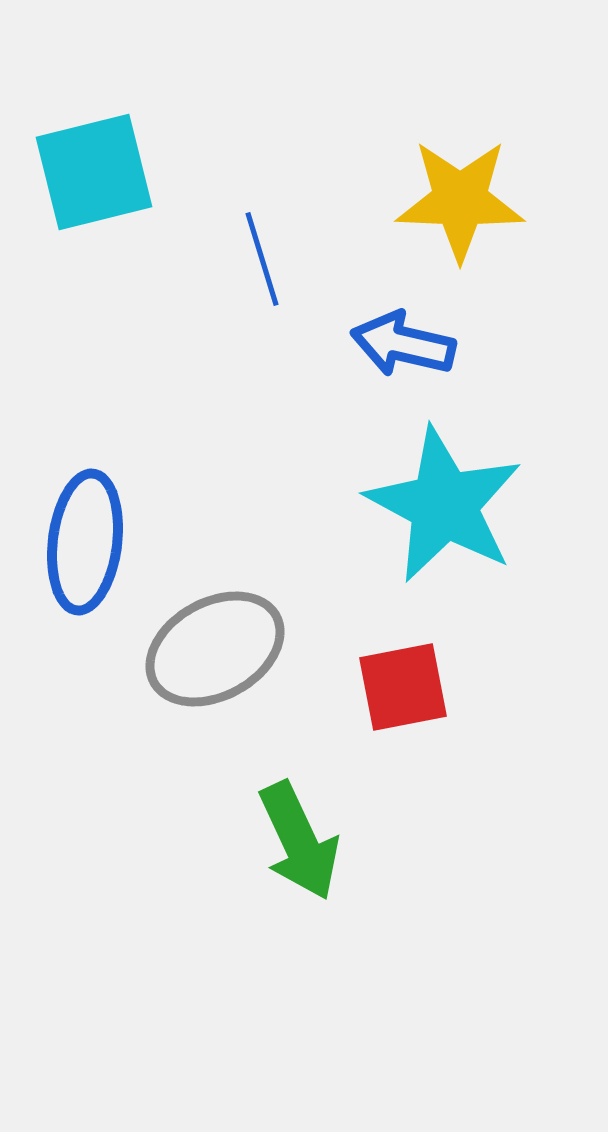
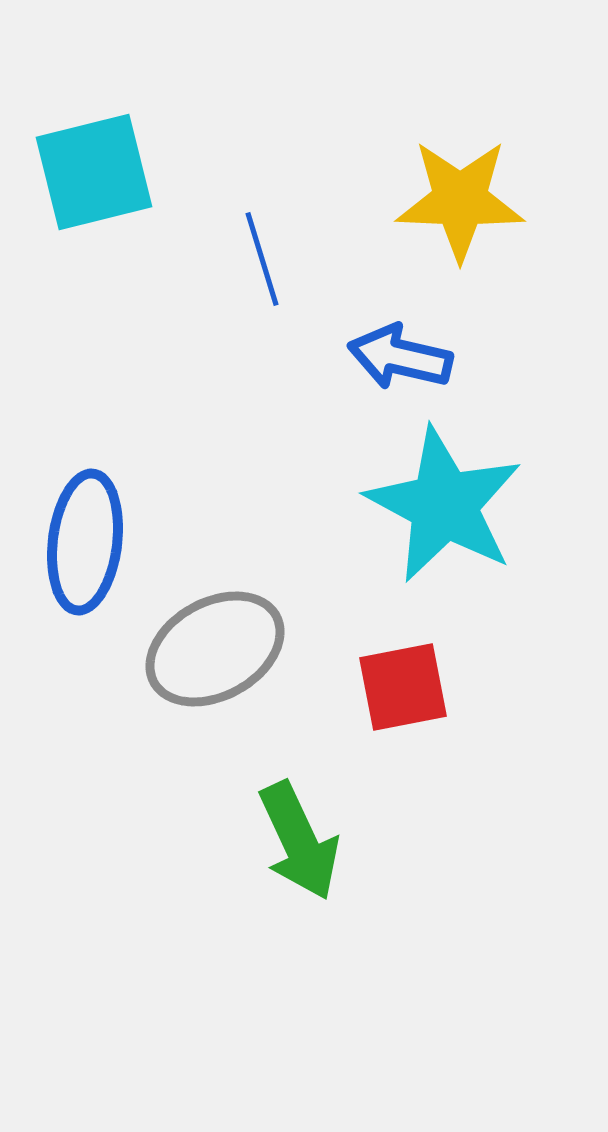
blue arrow: moved 3 px left, 13 px down
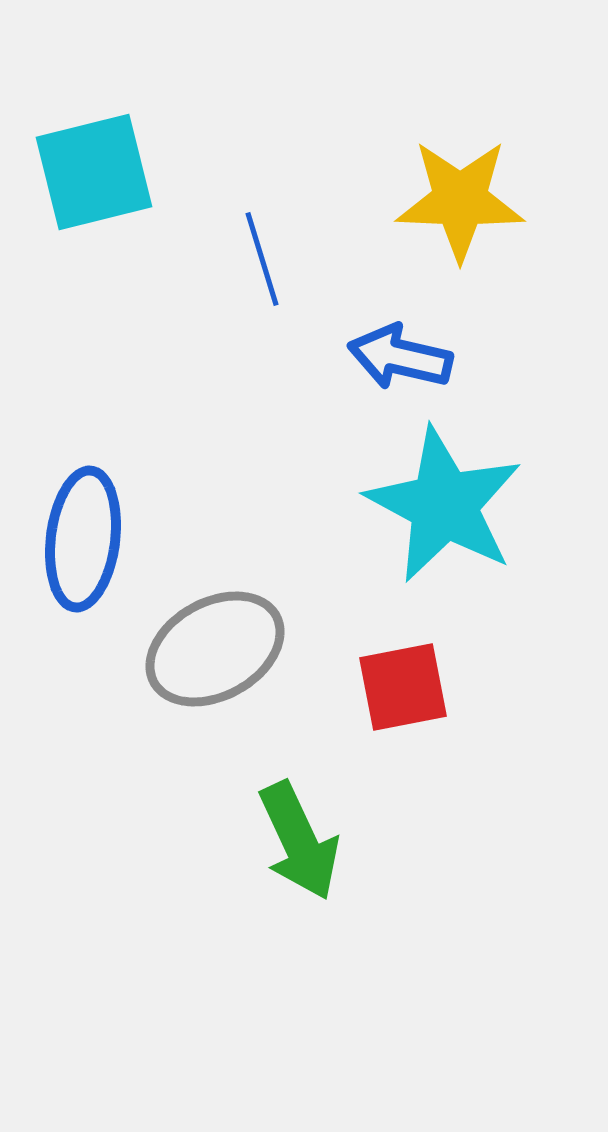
blue ellipse: moved 2 px left, 3 px up
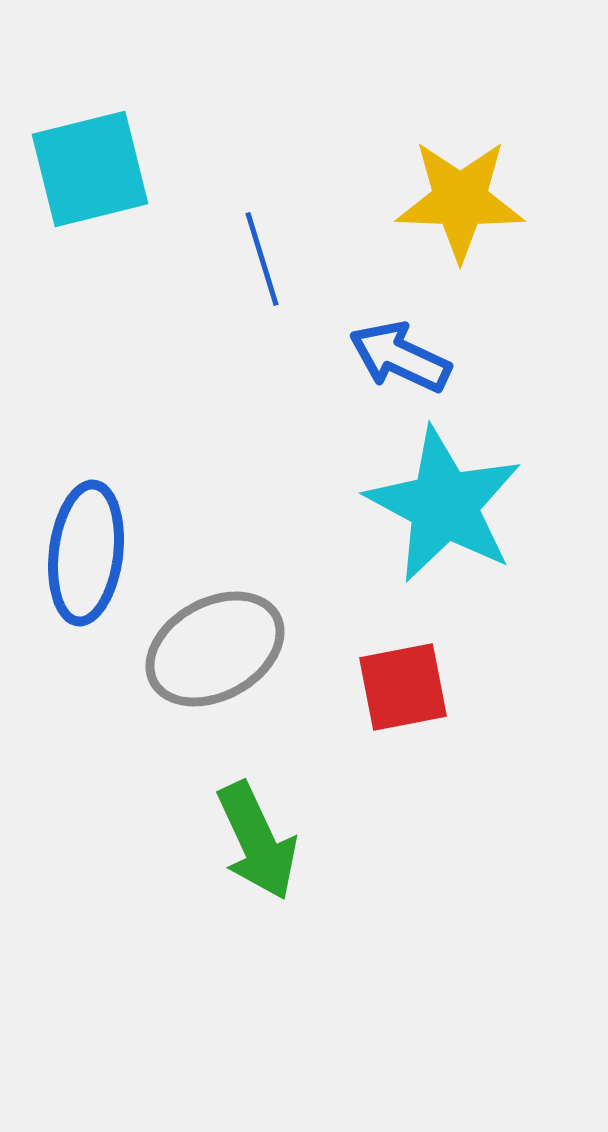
cyan square: moved 4 px left, 3 px up
blue arrow: rotated 12 degrees clockwise
blue ellipse: moved 3 px right, 14 px down
green arrow: moved 42 px left
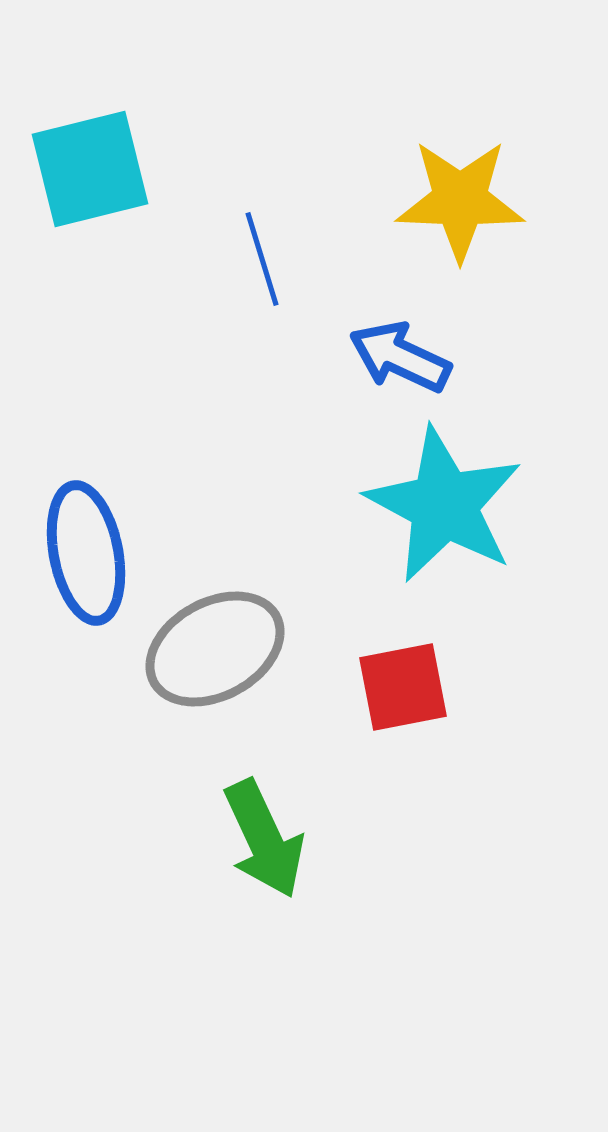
blue ellipse: rotated 18 degrees counterclockwise
green arrow: moved 7 px right, 2 px up
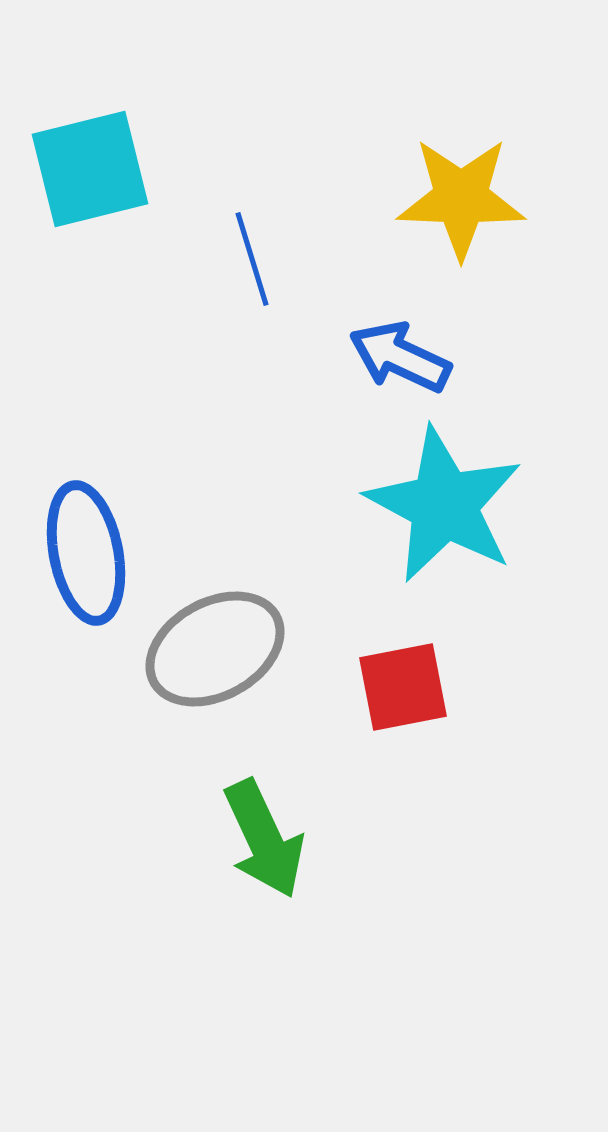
yellow star: moved 1 px right, 2 px up
blue line: moved 10 px left
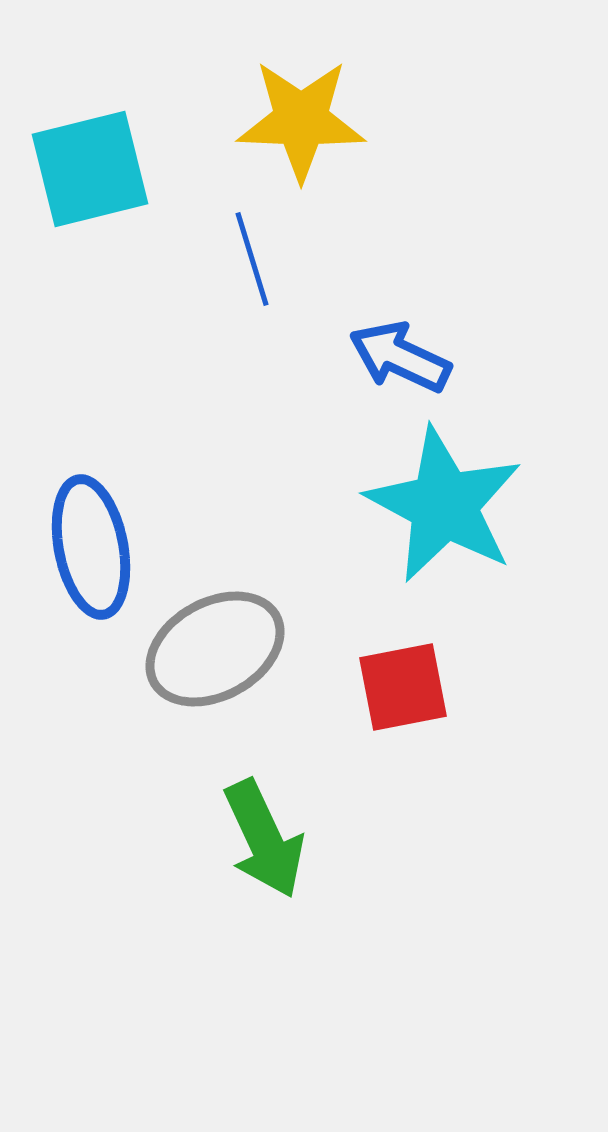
yellow star: moved 160 px left, 78 px up
blue ellipse: moved 5 px right, 6 px up
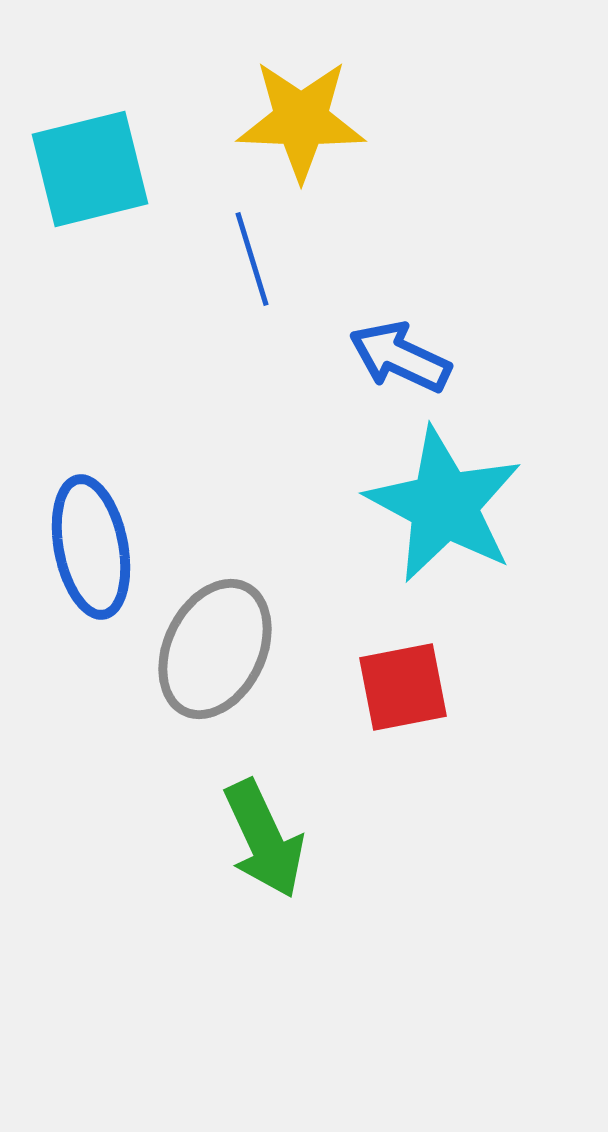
gray ellipse: rotated 35 degrees counterclockwise
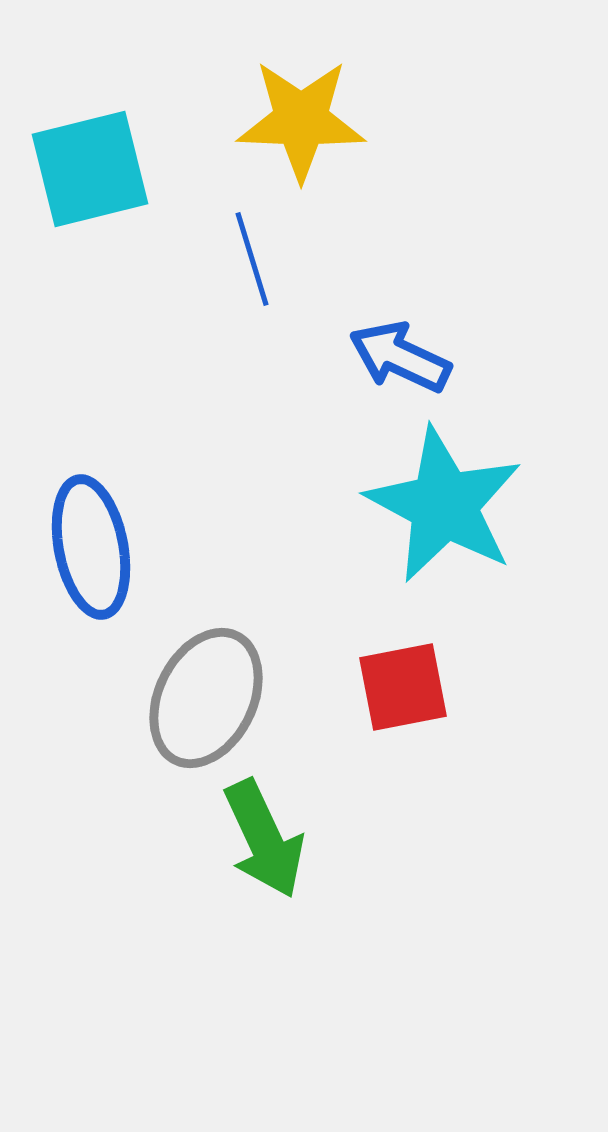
gray ellipse: moved 9 px left, 49 px down
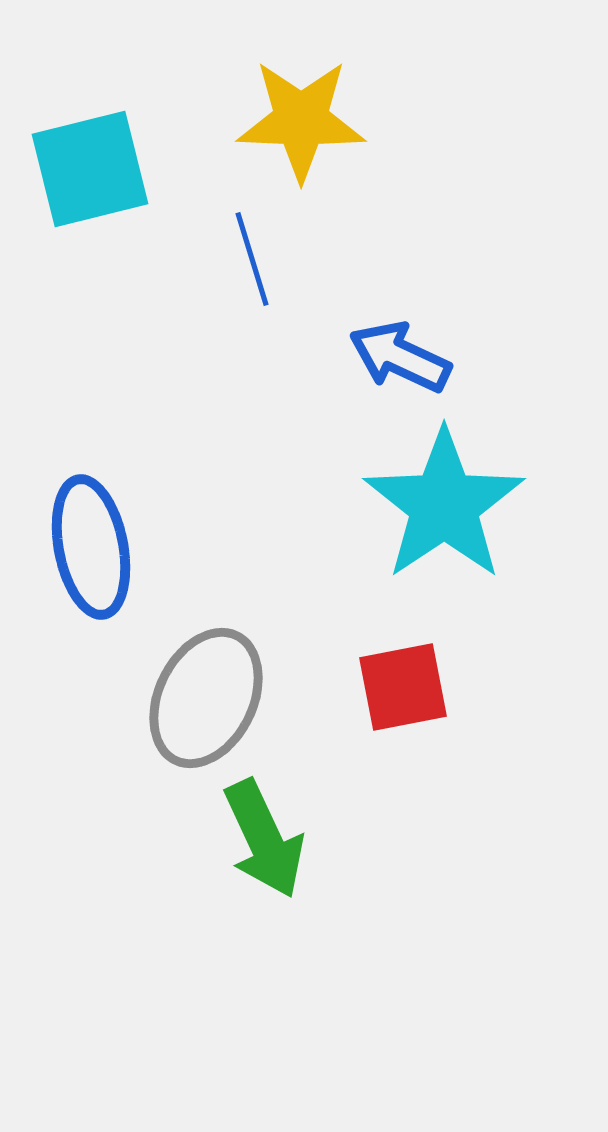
cyan star: rotated 10 degrees clockwise
